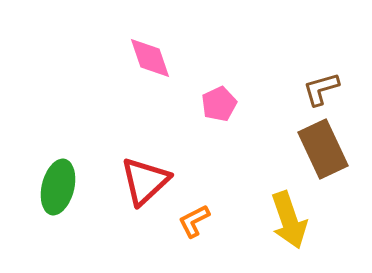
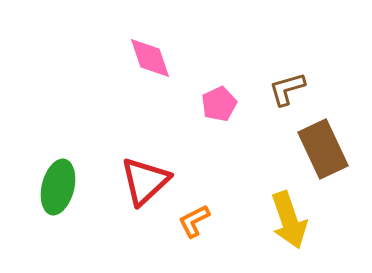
brown L-shape: moved 34 px left
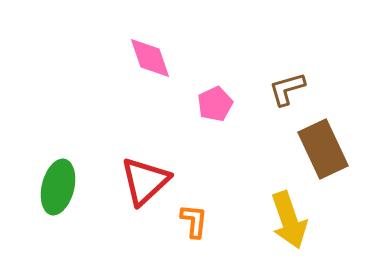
pink pentagon: moved 4 px left
orange L-shape: rotated 123 degrees clockwise
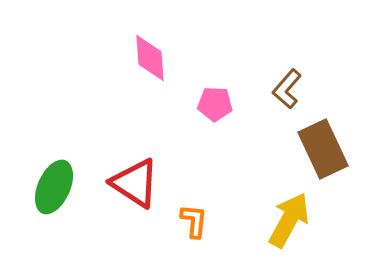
pink diamond: rotated 15 degrees clockwise
brown L-shape: rotated 33 degrees counterclockwise
pink pentagon: rotated 28 degrees clockwise
red triangle: moved 10 px left, 2 px down; rotated 44 degrees counterclockwise
green ellipse: moved 4 px left; rotated 10 degrees clockwise
yellow arrow: rotated 132 degrees counterclockwise
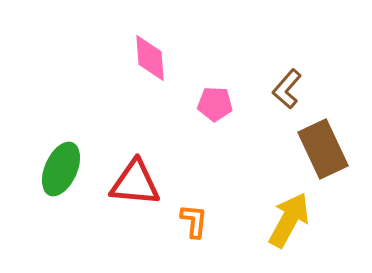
red triangle: rotated 28 degrees counterclockwise
green ellipse: moved 7 px right, 18 px up
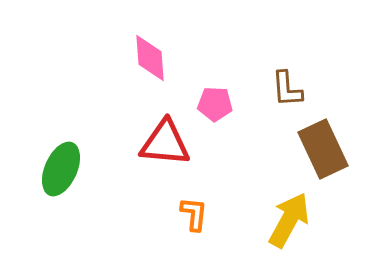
brown L-shape: rotated 45 degrees counterclockwise
red triangle: moved 30 px right, 40 px up
orange L-shape: moved 7 px up
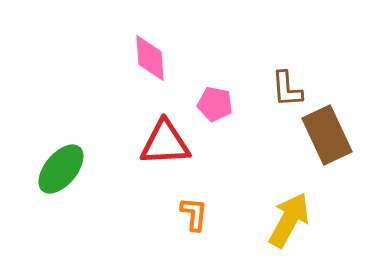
pink pentagon: rotated 8 degrees clockwise
red triangle: rotated 8 degrees counterclockwise
brown rectangle: moved 4 px right, 14 px up
green ellipse: rotated 16 degrees clockwise
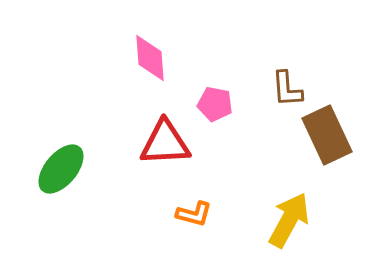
orange L-shape: rotated 99 degrees clockwise
